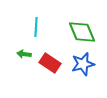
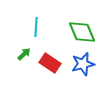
green arrow: rotated 128 degrees clockwise
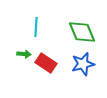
green arrow: rotated 48 degrees clockwise
red rectangle: moved 4 px left
